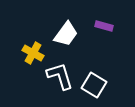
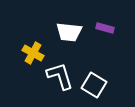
purple rectangle: moved 1 px right, 2 px down
white trapezoid: moved 3 px right, 2 px up; rotated 60 degrees clockwise
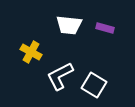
white trapezoid: moved 7 px up
yellow cross: moved 2 px left, 1 px up
white L-shape: rotated 100 degrees counterclockwise
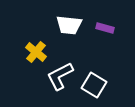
yellow cross: moved 5 px right; rotated 10 degrees clockwise
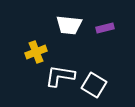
purple rectangle: rotated 30 degrees counterclockwise
yellow cross: rotated 30 degrees clockwise
white L-shape: rotated 36 degrees clockwise
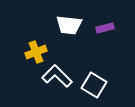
white L-shape: moved 3 px left; rotated 36 degrees clockwise
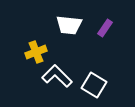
purple rectangle: rotated 42 degrees counterclockwise
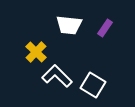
yellow cross: rotated 25 degrees counterclockwise
white square: moved 1 px left
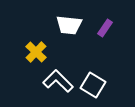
white L-shape: moved 1 px right, 5 px down
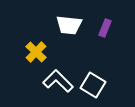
purple rectangle: rotated 12 degrees counterclockwise
